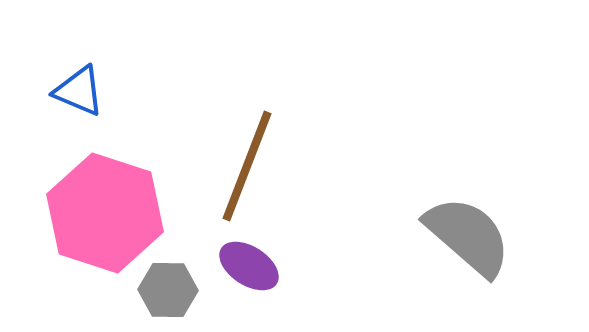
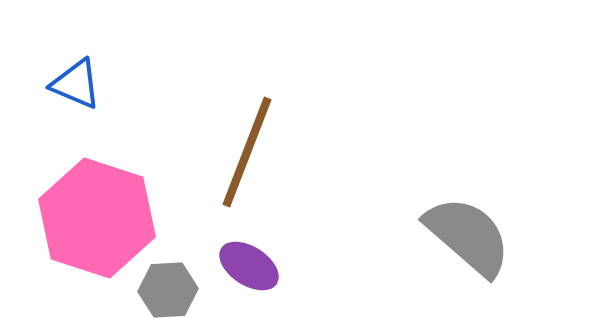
blue triangle: moved 3 px left, 7 px up
brown line: moved 14 px up
pink hexagon: moved 8 px left, 5 px down
gray hexagon: rotated 4 degrees counterclockwise
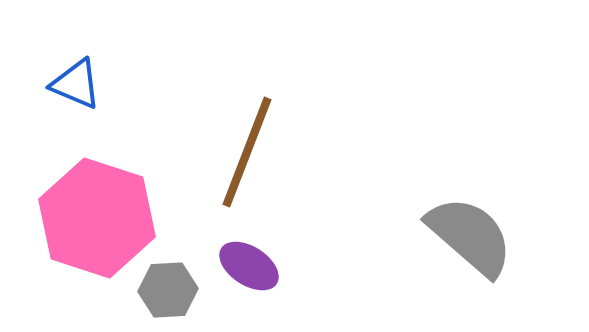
gray semicircle: moved 2 px right
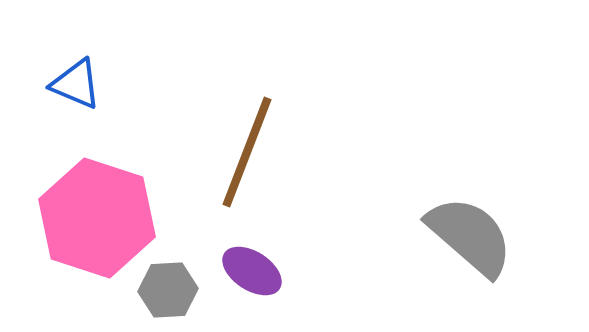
purple ellipse: moved 3 px right, 5 px down
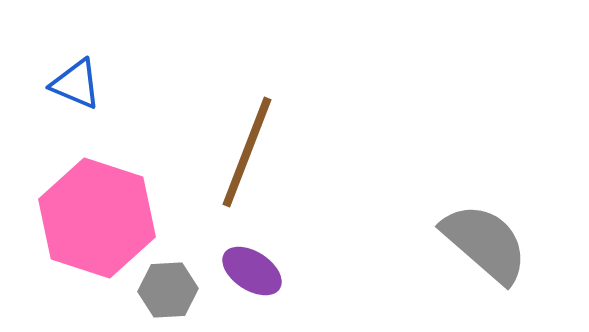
gray semicircle: moved 15 px right, 7 px down
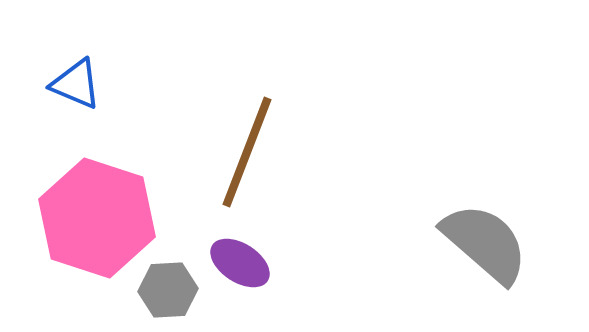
purple ellipse: moved 12 px left, 8 px up
